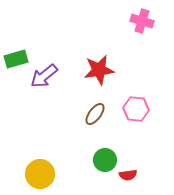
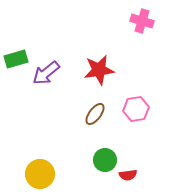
purple arrow: moved 2 px right, 3 px up
pink hexagon: rotated 15 degrees counterclockwise
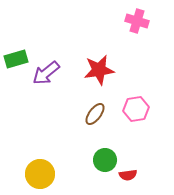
pink cross: moved 5 px left
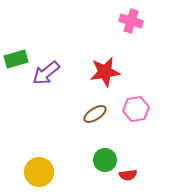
pink cross: moved 6 px left
red star: moved 6 px right, 2 px down
brown ellipse: rotated 20 degrees clockwise
yellow circle: moved 1 px left, 2 px up
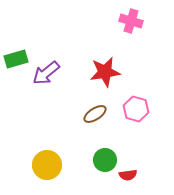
pink hexagon: rotated 25 degrees clockwise
yellow circle: moved 8 px right, 7 px up
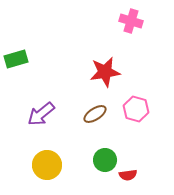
purple arrow: moved 5 px left, 41 px down
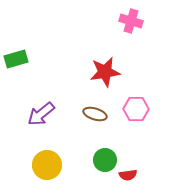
pink hexagon: rotated 15 degrees counterclockwise
brown ellipse: rotated 50 degrees clockwise
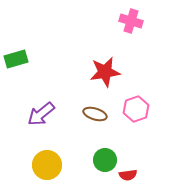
pink hexagon: rotated 20 degrees counterclockwise
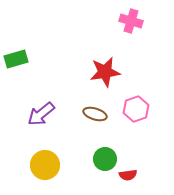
green circle: moved 1 px up
yellow circle: moved 2 px left
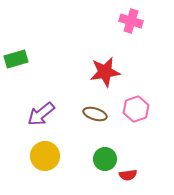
yellow circle: moved 9 px up
